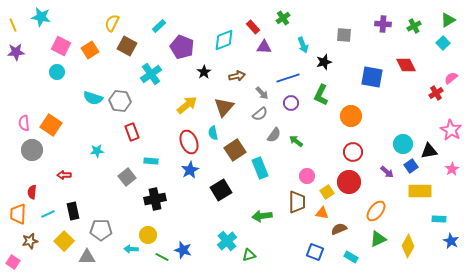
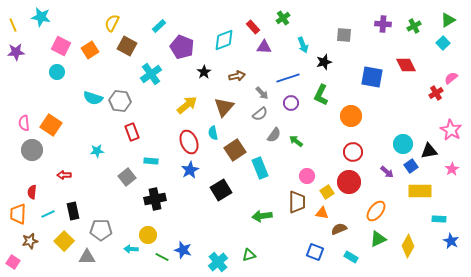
cyan cross at (227, 241): moved 9 px left, 21 px down
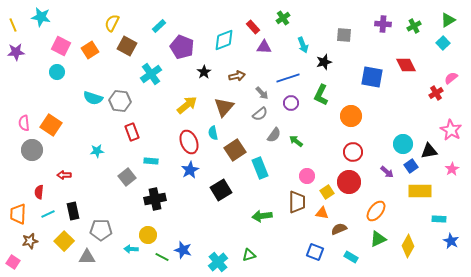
red semicircle at (32, 192): moved 7 px right
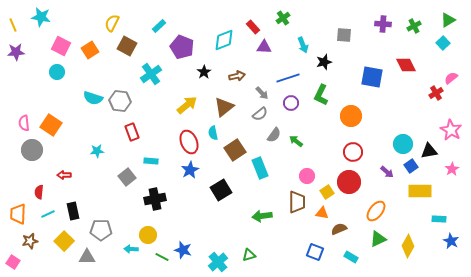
brown triangle at (224, 107): rotated 10 degrees clockwise
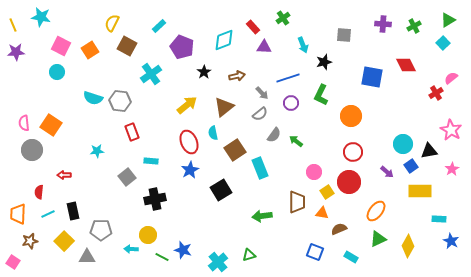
pink circle at (307, 176): moved 7 px right, 4 px up
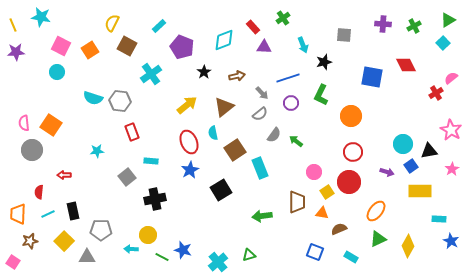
purple arrow at (387, 172): rotated 24 degrees counterclockwise
